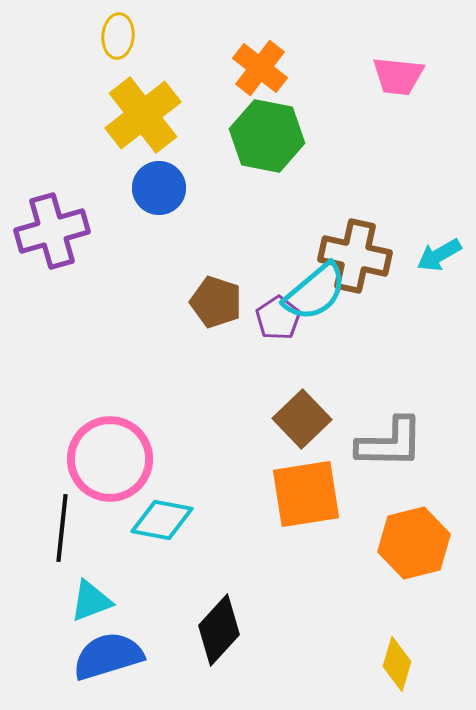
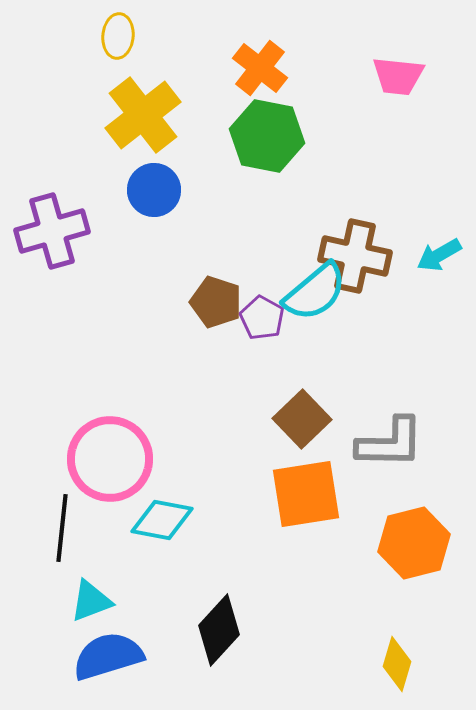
blue circle: moved 5 px left, 2 px down
purple pentagon: moved 16 px left; rotated 9 degrees counterclockwise
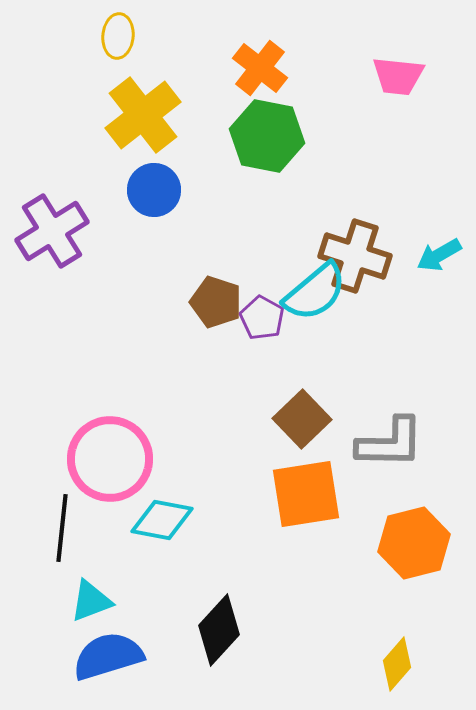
purple cross: rotated 16 degrees counterclockwise
brown cross: rotated 6 degrees clockwise
yellow diamond: rotated 24 degrees clockwise
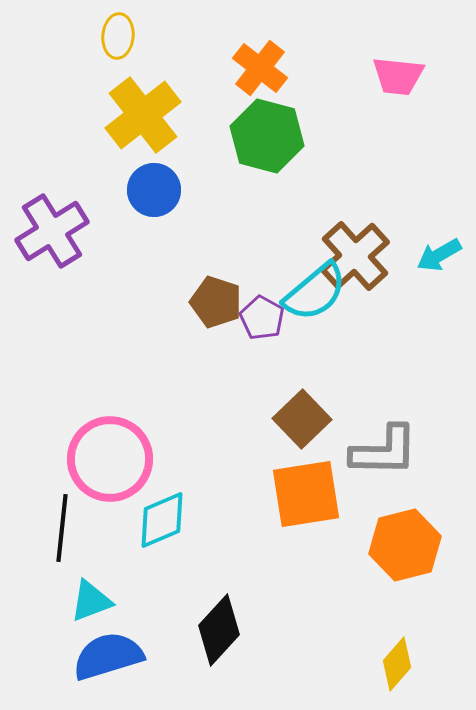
green hexagon: rotated 4 degrees clockwise
brown cross: rotated 30 degrees clockwise
gray L-shape: moved 6 px left, 8 px down
cyan diamond: rotated 34 degrees counterclockwise
orange hexagon: moved 9 px left, 2 px down
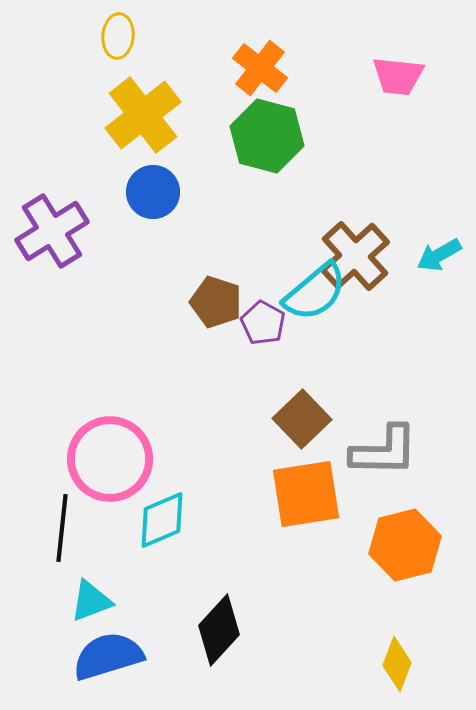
blue circle: moved 1 px left, 2 px down
purple pentagon: moved 1 px right, 5 px down
yellow diamond: rotated 20 degrees counterclockwise
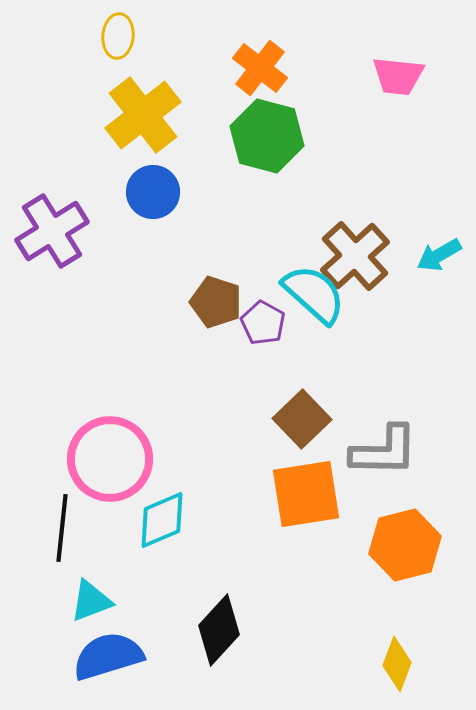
cyan semicircle: moved 1 px left, 2 px down; rotated 98 degrees counterclockwise
